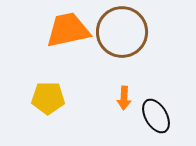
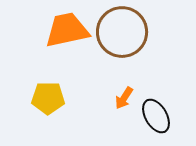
orange trapezoid: moved 1 px left
orange arrow: rotated 30 degrees clockwise
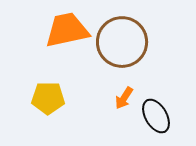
brown circle: moved 10 px down
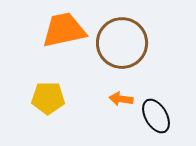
orange trapezoid: moved 3 px left
brown circle: moved 1 px down
orange arrow: moved 3 px left, 1 px down; rotated 65 degrees clockwise
